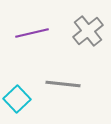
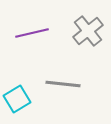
cyan square: rotated 12 degrees clockwise
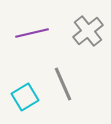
gray line: rotated 60 degrees clockwise
cyan square: moved 8 px right, 2 px up
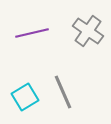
gray cross: rotated 16 degrees counterclockwise
gray line: moved 8 px down
